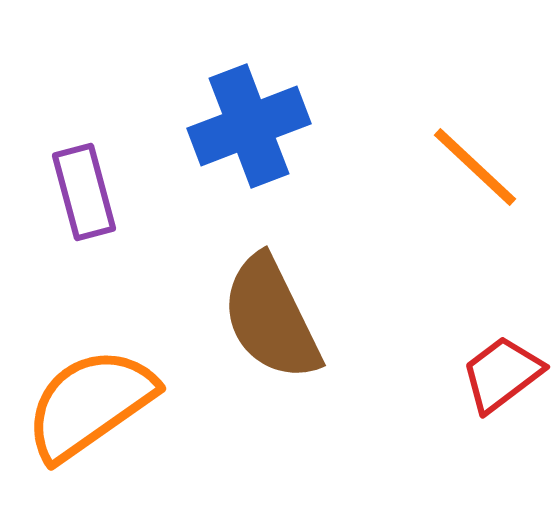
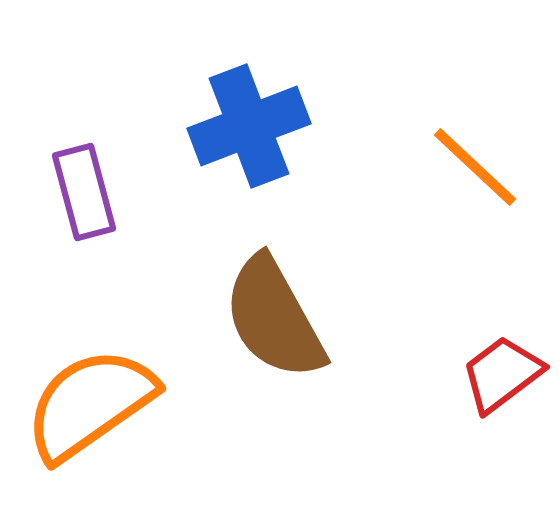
brown semicircle: moved 3 px right; rotated 3 degrees counterclockwise
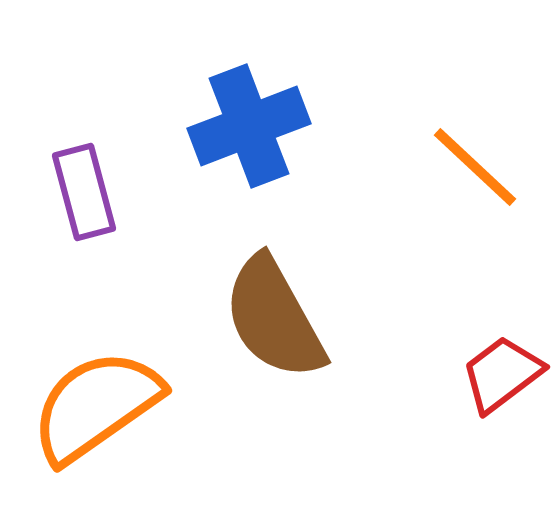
orange semicircle: moved 6 px right, 2 px down
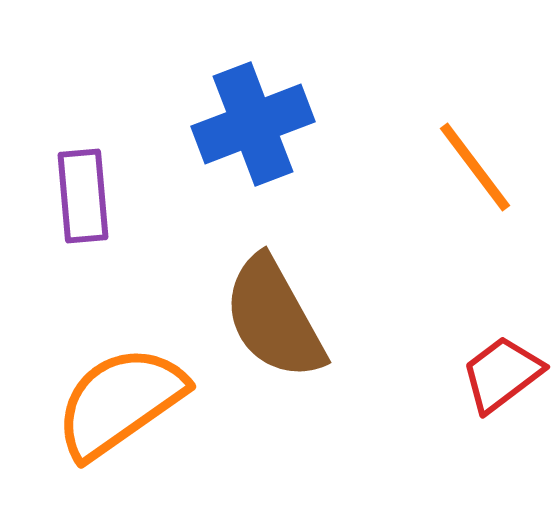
blue cross: moved 4 px right, 2 px up
orange line: rotated 10 degrees clockwise
purple rectangle: moved 1 px left, 4 px down; rotated 10 degrees clockwise
orange semicircle: moved 24 px right, 4 px up
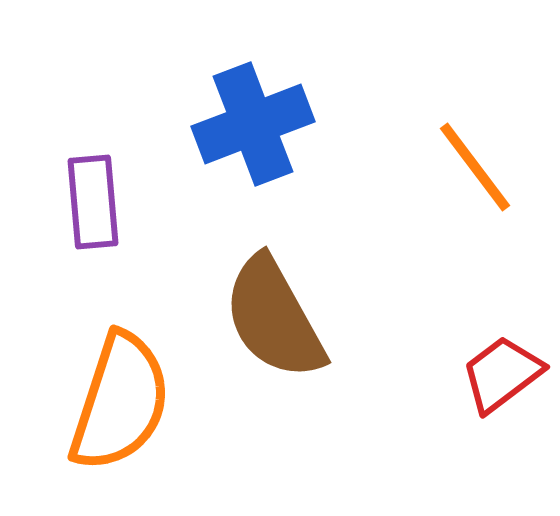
purple rectangle: moved 10 px right, 6 px down
orange semicircle: rotated 143 degrees clockwise
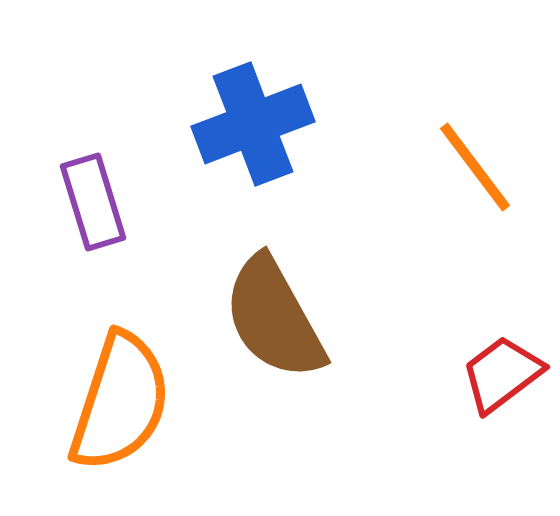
purple rectangle: rotated 12 degrees counterclockwise
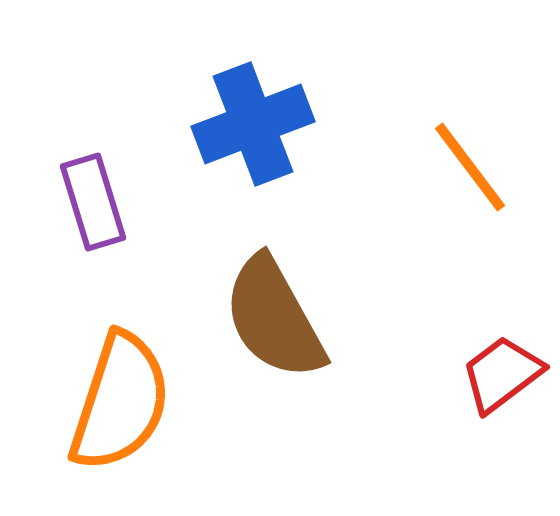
orange line: moved 5 px left
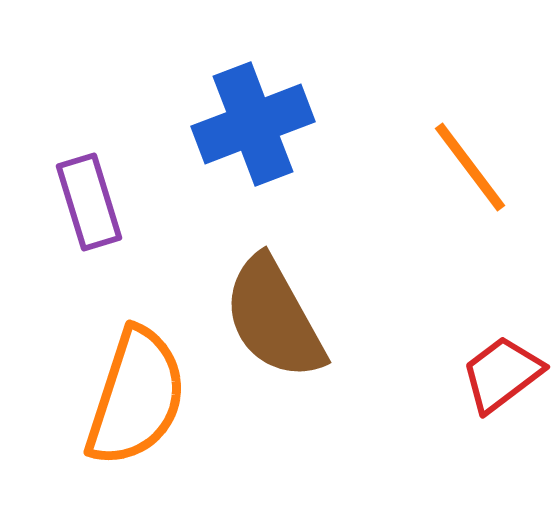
purple rectangle: moved 4 px left
orange semicircle: moved 16 px right, 5 px up
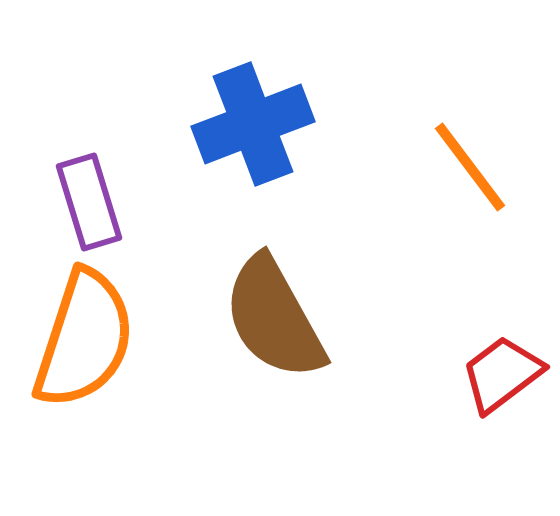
orange semicircle: moved 52 px left, 58 px up
